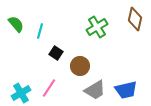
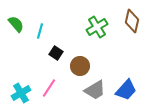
brown diamond: moved 3 px left, 2 px down
blue trapezoid: rotated 35 degrees counterclockwise
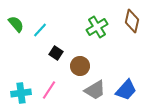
cyan line: moved 1 px up; rotated 28 degrees clockwise
pink line: moved 2 px down
cyan cross: rotated 24 degrees clockwise
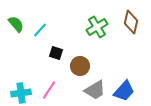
brown diamond: moved 1 px left, 1 px down
black square: rotated 16 degrees counterclockwise
blue trapezoid: moved 2 px left, 1 px down
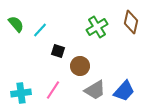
black square: moved 2 px right, 2 px up
pink line: moved 4 px right
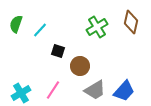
green semicircle: rotated 120 degrees counterclockwise
cyan cross: rotated 24 degrees counterclockwise
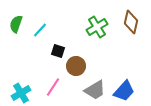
brown circle: moved 4 px left
pink line: moved 3 px up
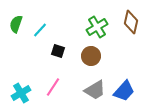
brown circle: moved 15 px right, 10 px up
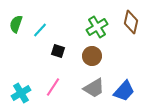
brown circle: moved 1 px right
gray trapezoid: moved 1 px left, 2 px up
